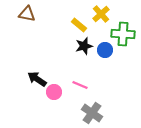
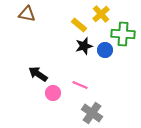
black arrow: moved 1 px right, 5 px up
pink circle: moved 1 px left, 1 px down
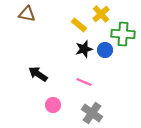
black star: moved 3 px down
pink line: moved 4 px right, 3 px up
pink circle: moved 12 px down
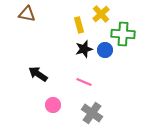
yellow rectangle: rotated 35 degrees clockwise
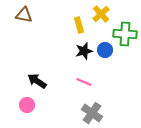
brown triangle: moved 3 px left, 1 px down
green cross: moved 2 px right
black star: moved 2 px down
black arrow: moved 1 px left, 7 px down
pink circle: moved 26 px left
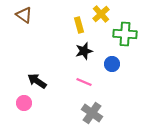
brown triangle: rotated 24 degrees clockwise
blue circle: moved 7 px right, 14 px down
pink circle: moved 3 px left, 2 px up
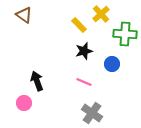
yellow rectangle: rotated 28 degrees counterclockwise
black arrow: rotated 36 degrees clockwise
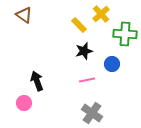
pink line: moved 3 px right, 2 px up; rotated 35 degrees counterclockwise
